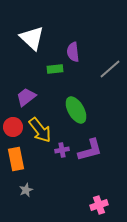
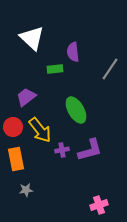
gray line: rotated 15 degrees counterclockwise
gray star: rotated 16 degrees clockwise
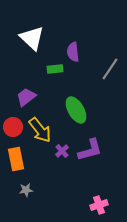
purple cross: moved 1 px down; rotated 32 degrees counterclockwise
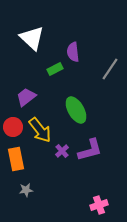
green rectangle: rotated 21 degrees counterclockwise
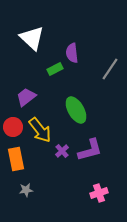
purple semicircle: moved 1 px left, 1 px down
pink cross: moved 12 px up
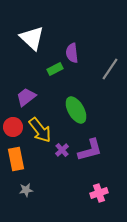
purple cross: moved 1 px up
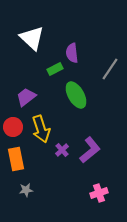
green ellipse: moved 15 px up
yellow arrow: moved 1 px right, 1 px up; rotated 20 degrees clockwise
purple L-shape: rotated 24 degrees counterclockwise
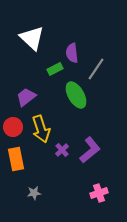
gray line: moved 14 px left
gray star: moved 8 px right, 3 px down
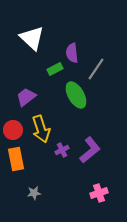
red circle: moved 3 px down
purple cross: rotated 16 degrees clockwise
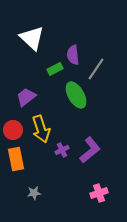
purple semicircle: moved 1 px right, 2 px down
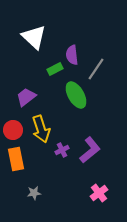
white triangle: moved 2 px right, 1 px up
purple semicircle: moved 1 px left
pink cross: rotated 18 degrees counterclockwise
